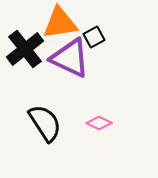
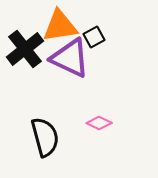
orange triangle: moved 3 px down
black semicircle: moved 14 px down; rotated 18 degrees clockwise
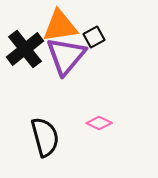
purple triangle: moved 4 px left, 2 px up; rotated 45 degrees clockwise
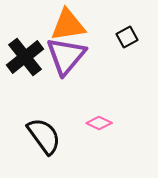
orange triangle: moved 8 px right, 1 px up
black square: moved 33 px right
black cross: moved 8 px down
black semicircle: moved 1 px left, 1 px up; rotated 21 degrees counterclockwise
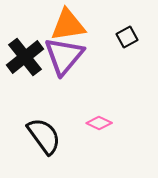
purple triangle: moved 2 px left
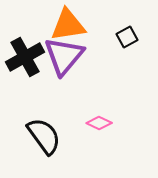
black cross: rotated 9 degrees clockwise
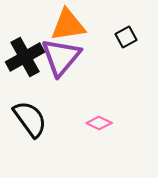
black square: moved 1 px left
purple triangle: moved 3 px left, 1 px down
black semicircle: moved 14 px left, 17 px up
